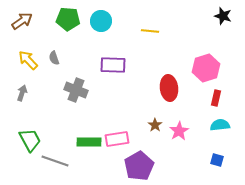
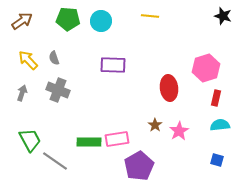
yellow line: moved 15 px up
gray cross: moved 18 px left
gray line: rotated 16 degrees clockwise
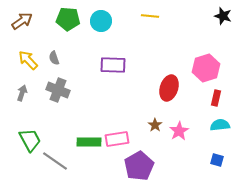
red ellipse: rotated 25 degrees clockwise
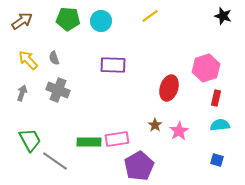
yellow line: rotated 42 degrees counterclockwise
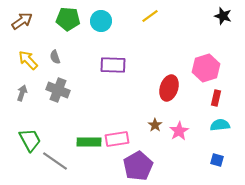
gray semicircle: moved 1 px right, 1 px up
purple pentagon: moved 1 px left
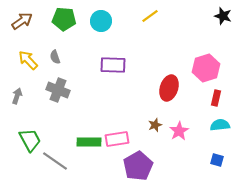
green pentagon: moved 4 px left
gray arrow: moved 5 px left, 3 px down
brown star: rotated 16 degrees clockwise
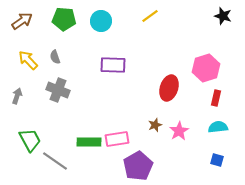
cyan semicircle: moved 2 px left, 2 px down
